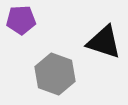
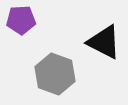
black triangle: rotated 9 degrees clockwise
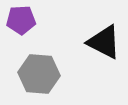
gray hexagon: moved 16 px left; rotated 15 degrees counterclockwise
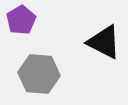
purple pentagon: rotated 28 degrees counterclockwise
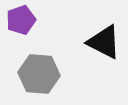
purple pentagon: rotated 12 degrees clockwise
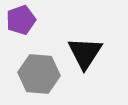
black triangle: moved 19 px left, 11 px down; rotated 36 degrees clockwise
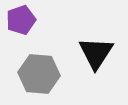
black triangle: moved 11 px right
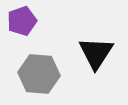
purple pentagon: moved 1 px right, 1 px down
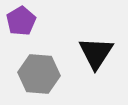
purple pentagon: moved 1 px left; rotated 12 degrees counterclockwise
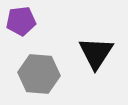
purple pentagon: rotated 24 degrees clockwise
